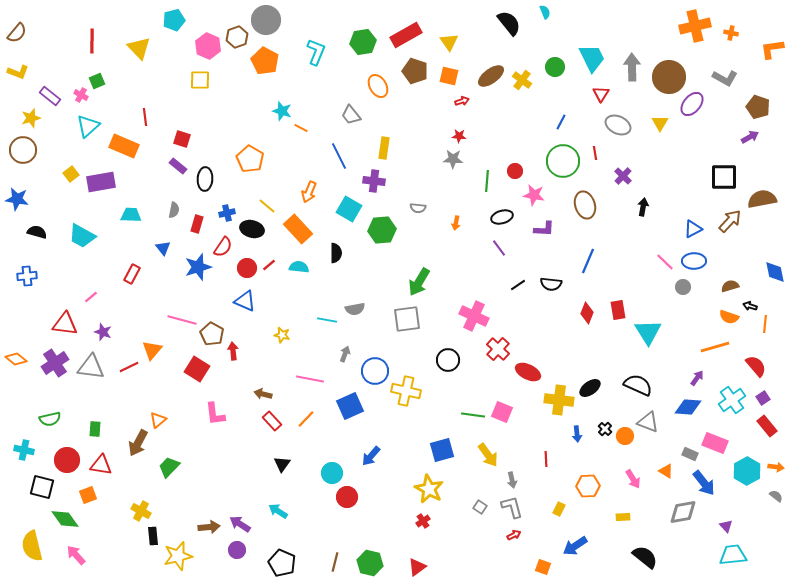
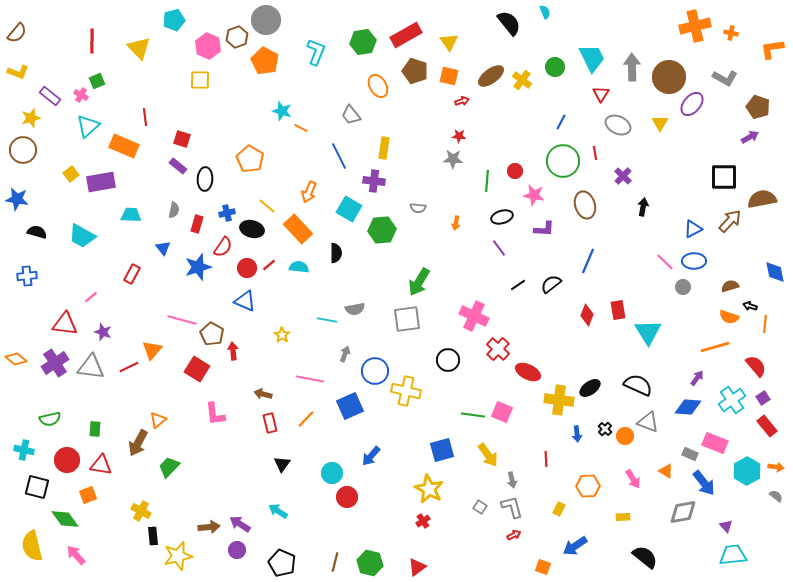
black semicircle at (551, 284): rotated 135 degrees clockwise
red diamond at (587, 313): moved 2 px down
yellow star at (282, 335): rotated 21 degrees clockwise
red rectangle at (272, 421): moved 2 px left, 2 px down; rotated 30 degrees clockwise
black square at (42, 487): moved 5 px left
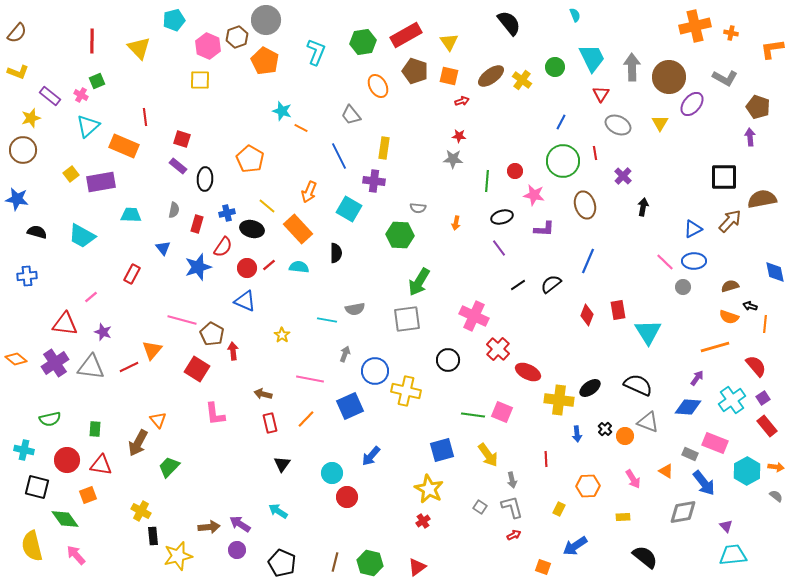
cyan semicircle at (545, 12): moved 30 px right, 3 px down
purple arrow at (750, 137): rotated 66 degrees counterclockwise
green hexagon at (382, 230): moved 18 px right, 5 px down; rotated 8 degrees clockwise
orange triangle at (158, 420): rotated 30 degrees counterclockwise
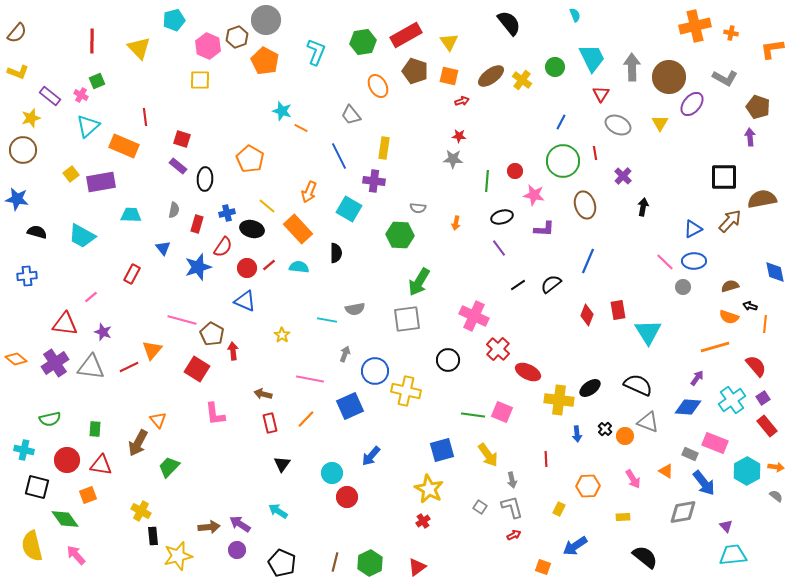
green hexagon at (370, 563): rotated 20 degrees clockwise
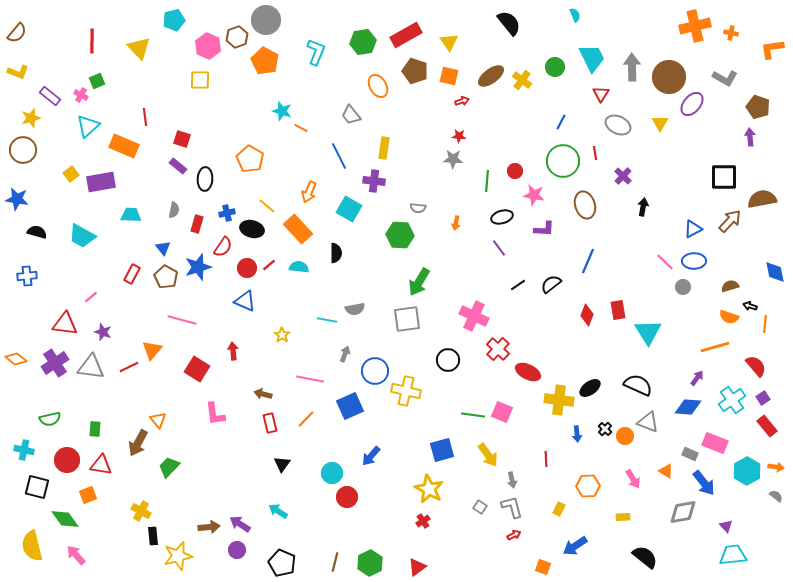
brown pentagon at (212, 334): moved 46 px left, 57 px up
